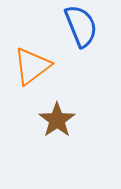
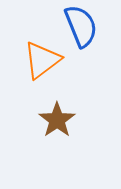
orange triangle: moved 10 px right, 6 px up
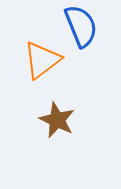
brown star: rotated 12 degrees counterclockwise
